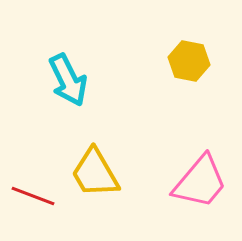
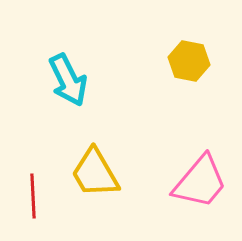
red line: rotated 66 degrees clockwise
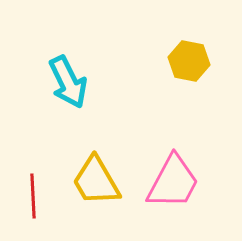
cyan arrow: moved 2 px down
yellow trapezoid: moved 1 px right, 8 px down
pink trapezoid: moved 27 px left; rotated 12 degrees counterclockwise
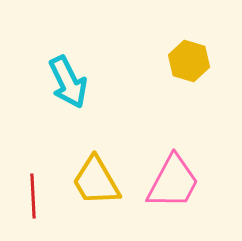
yellow hexagon: rotated 6 degrees clockwise
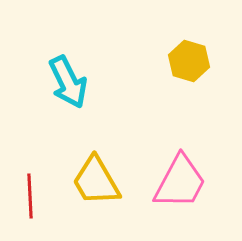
pink trapezoid: moved 7 px right
red line: moved 3 px left
